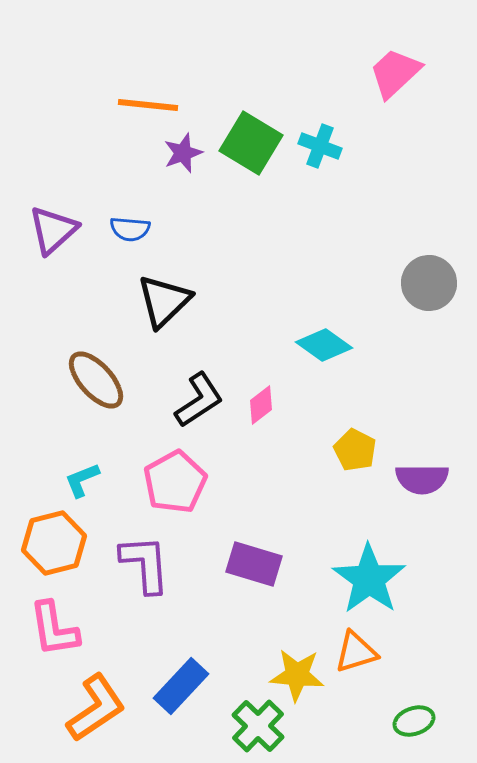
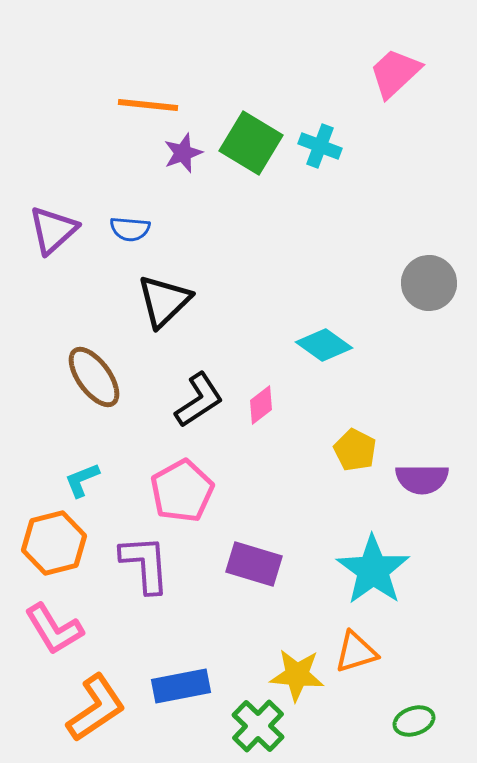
brown ellipse: moved 2 px left, 3 px up; rotated 6 degrees clockwise
pink pentagon: moved 7 px right, 9 px down
cyan star: moved 4 px right, 9 px up
pink L-shape: rotated 22 degrees counterclockwise
blue rectangle: rotated 36 degrees clockwise
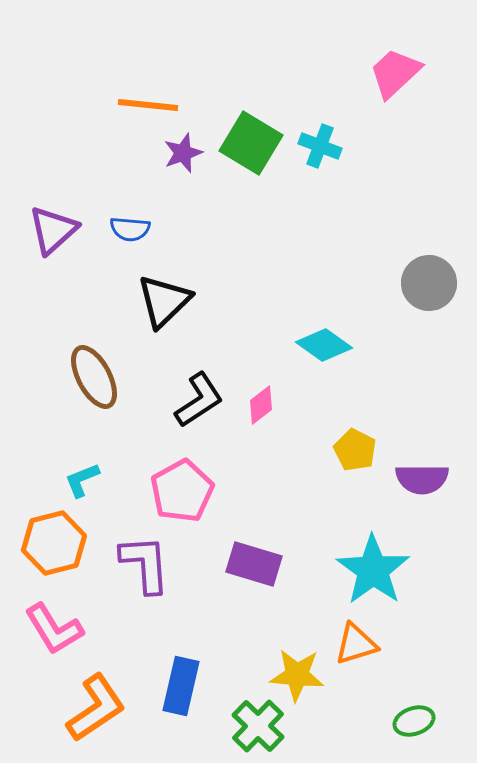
brown ellipse: rotated 8 degrees clockwise
orange triangle: moved 8 px up
blue rectangle: rotated 66 degrees counterclockwise
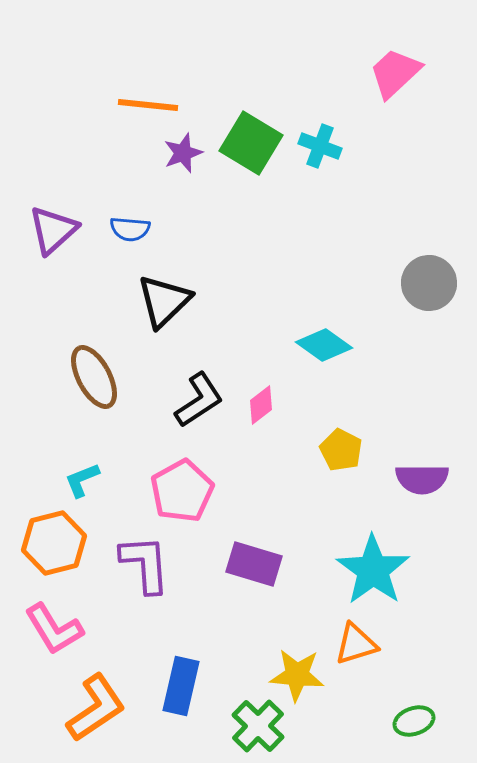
yellow pentagon: moved 14 px left
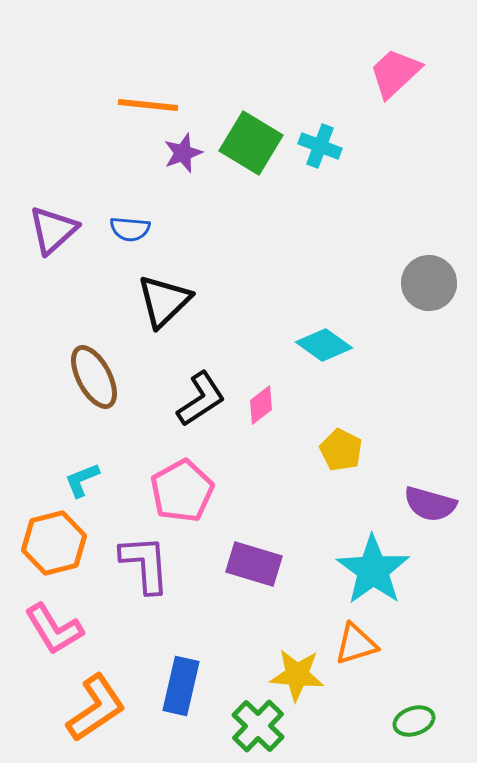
black L-shape: moved 2 px right, 1 px up
purple semicircle: moved 8 px right, 25 px down; rotated 16 degrees clockwise
